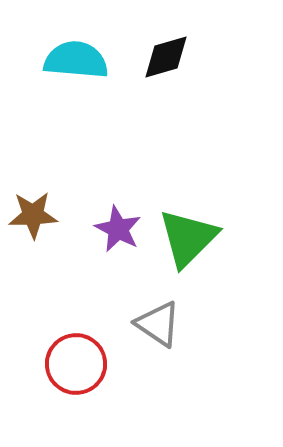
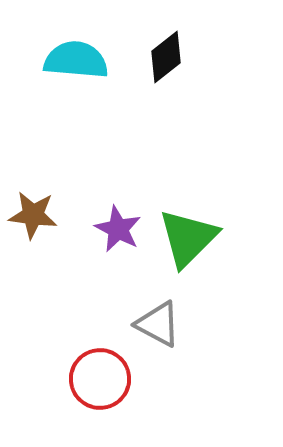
black diamond: rotated 22 degrees counterclockwise
brown star: rotated 9 degrees clockwise
gray triangle: rotated 6 degrees counterclockwise
red circle: moved 24 px right, 15 px down
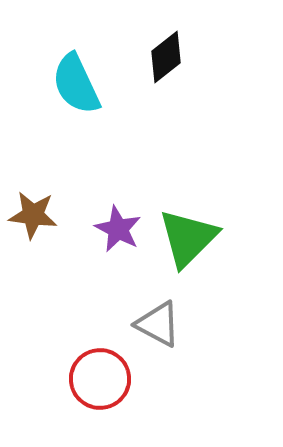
cyan semicircle: moved 24 px down; rotated 120 degrees counterclockwise
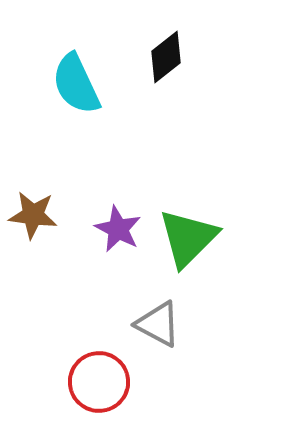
red circle: moved 1 px left, 3 px down
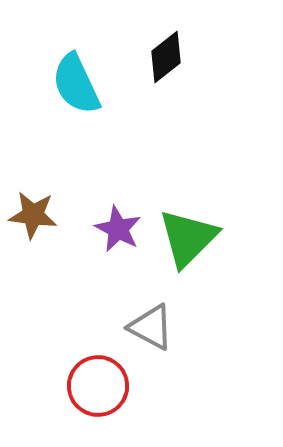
gray triangle: moved 7 px left, 3 px down
red circle: moved 1 px left, 4 px down
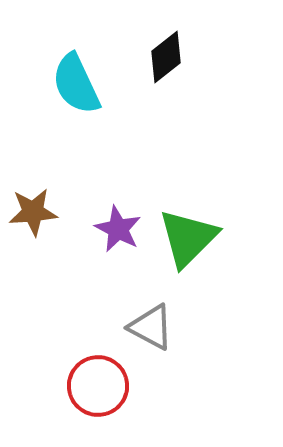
brown star: moved 3 px up; rotated 12 degrees counterclockwise
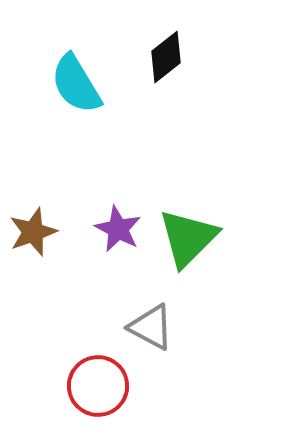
cyan semicircle: rotated 6 degrees counterclockwise
brown star: moved 20 px down; rotated 15 degrees counterclockwise
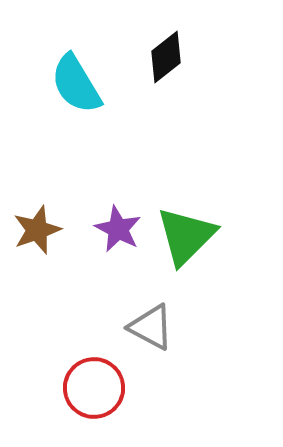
brown star: moved 4 px right, 2 px up
green triangle: moved 2 px left, 2 px up
red circle: moved 4 px left, 2 px down
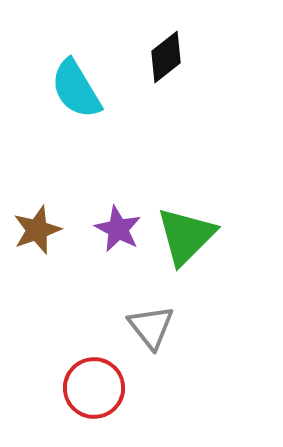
cyan semicircle: moved 5 px down
gray triangle: rotated 24 degrees clockwise
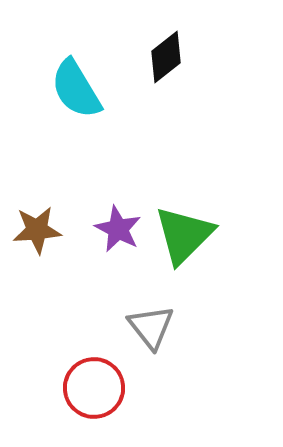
brown star: rotated 15 degrees clockwise
green triangle: moved 2 px left, 1 px up
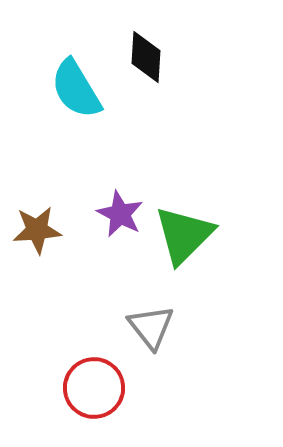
black diamond: moved 20 px left; rotated 48 degrees counterclockwise
purple star: moved 2 px right, 15 px up
